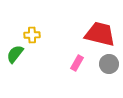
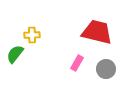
red trapezoid: moved 3 px left, 2 px up
gray circle: moved 3 px left, 5 px down
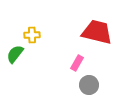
gray circle: moved 17 px left, 16 px down
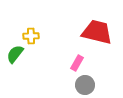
yellow cross: moved 1 px left, 1 px down
gray circle: moved 4 px left
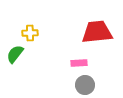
red trapezoid: rotated 20 degrees counterclockwise
yellow cross: moved 1 px left, 3 px up
pink rectangle: moved 2 px right; rotated 56 degrees clockwise
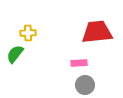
yellow cross: moved 2 px left
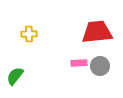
yellow cross: moved 1 px right, 1 px down
green semicircle: moved 22 px down
gray circle: moved 15 px right, 19 px up
